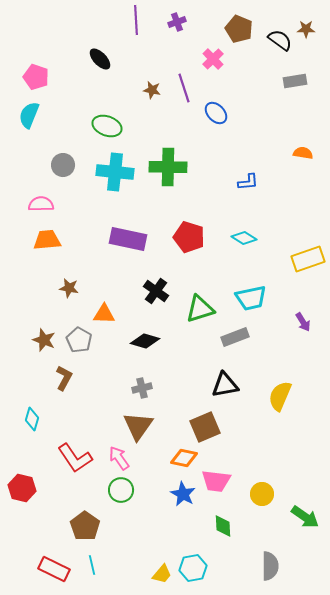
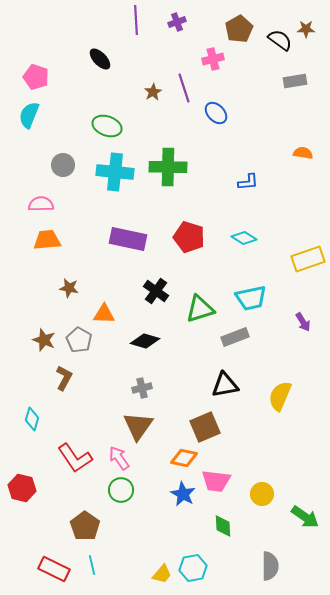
brown pentagon at (239, 29): rotated 20 degrees clockwise
pink cross at (213, 59): rotated 30 degrees clockwise
brown star at (152, 90): moved 1 px right, 2 px down; rotated 30 degrees clockwise
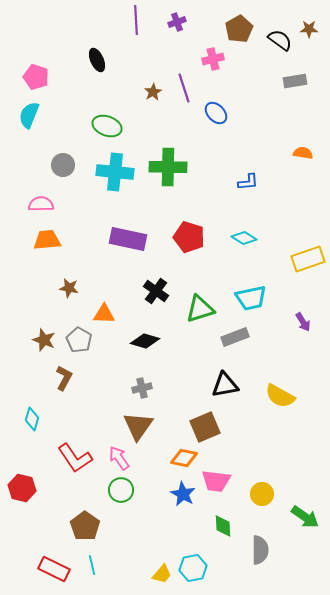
brown star at (306, 29): moved 3 px right
black ellipse at (100, 59): moved 3 px left, 1 px down; rotated 20 degrees clockwise
yellow semicircle at (280, 396): rotated 84 degrees counterclockwise
gray semicircle at (270, 566): moved 10 px left, 16 px up
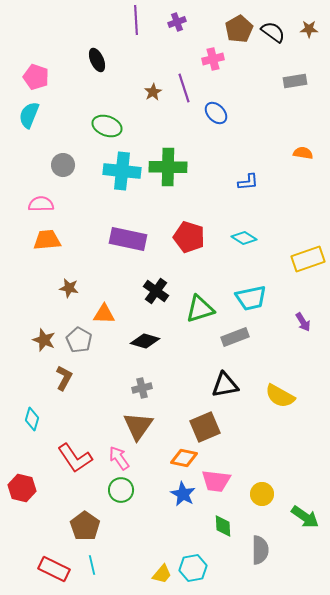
black semicircle at (280, 40): moved 7 px left, 8 px up
cyan cross at (115, 172): moved 7 px right, 1 px up
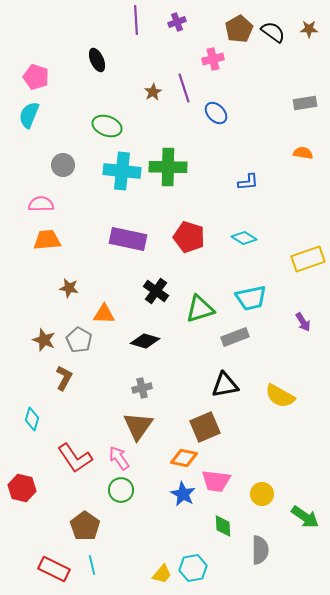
gray rectangle at (295, 81): moved 10 px right, 22 px down
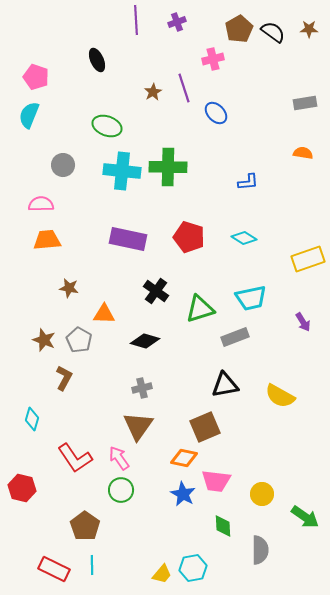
cyan line at (92, 565): rotated 12 degrees clockwise
